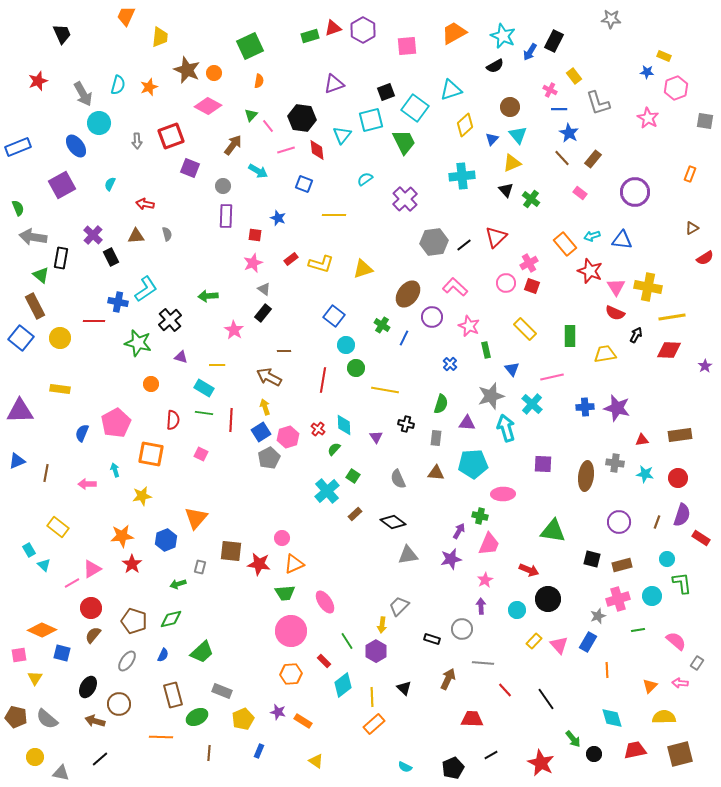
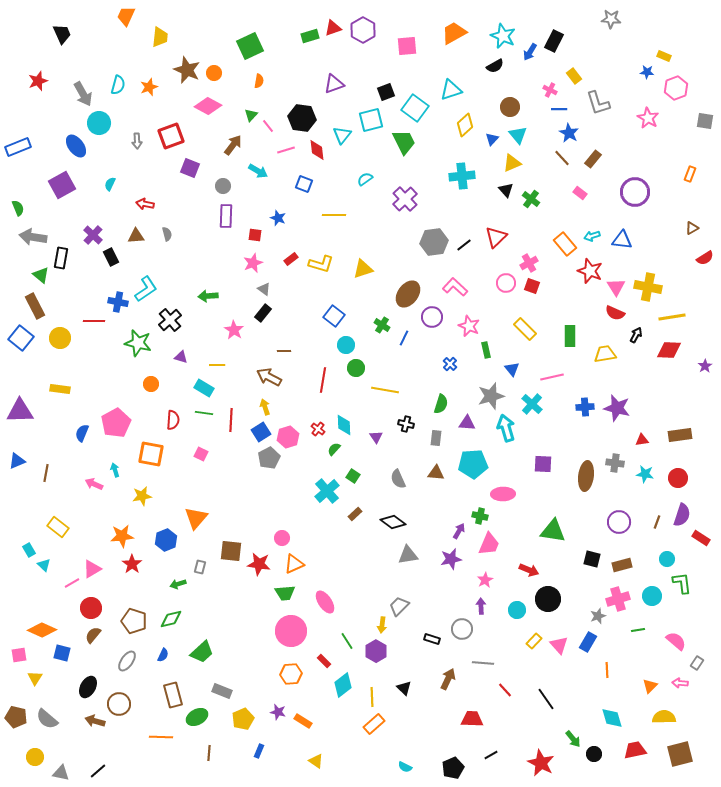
pink arrow at (87, 484): moved 7 px right; rotated 24 degrees clockwise
black line at (100, 759): moved 2 px left, 12 px down
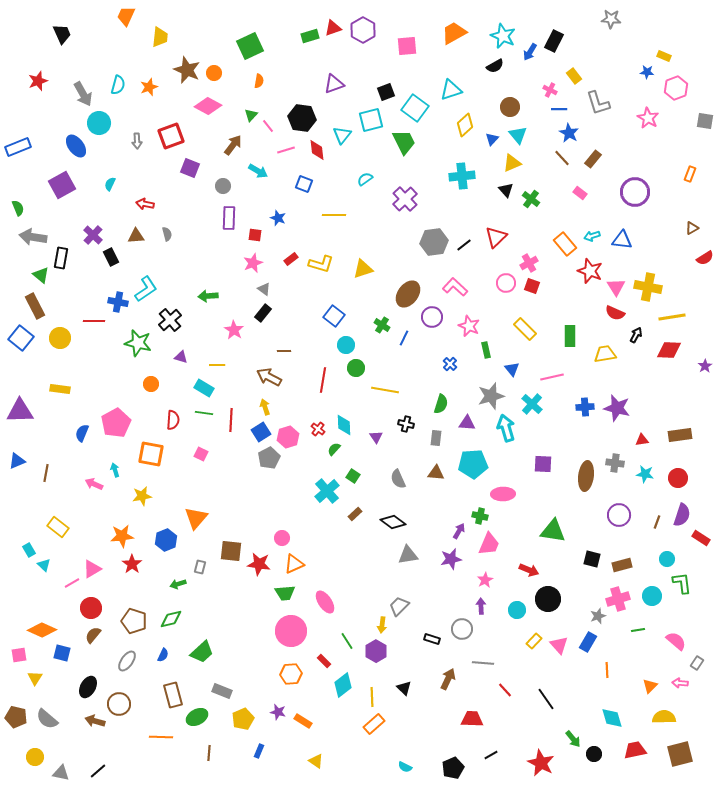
purple rectangle at (226, 216): moved 3 px right, 2 px down
purple circle at (619, 522): moved 7 px up
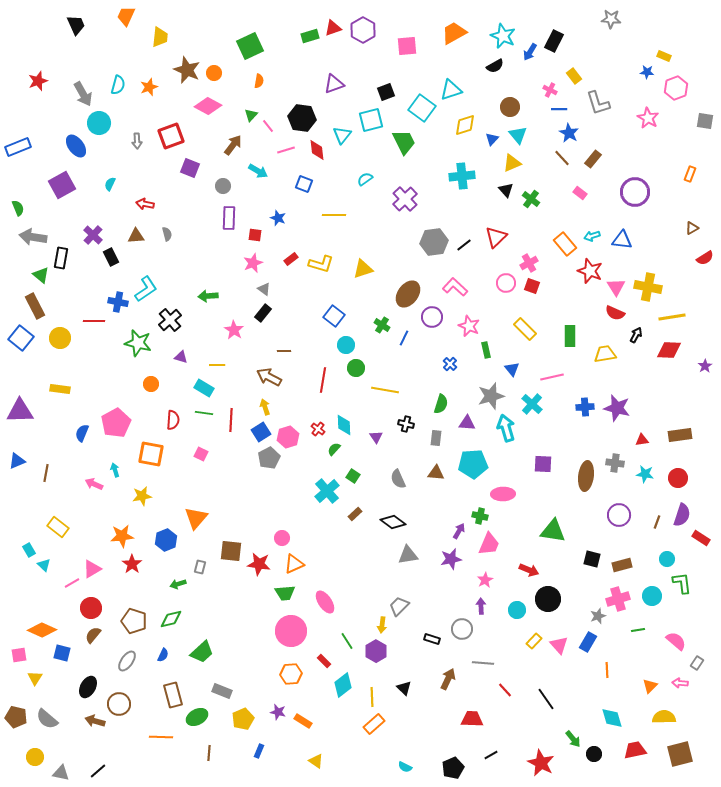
black trapezoid at (62, 34): moved 14 px right, 9 px up
cyan square at (415, 108): moved 7 px right
yellow diamond at (465, 125): rotated 25 degrees clockwise
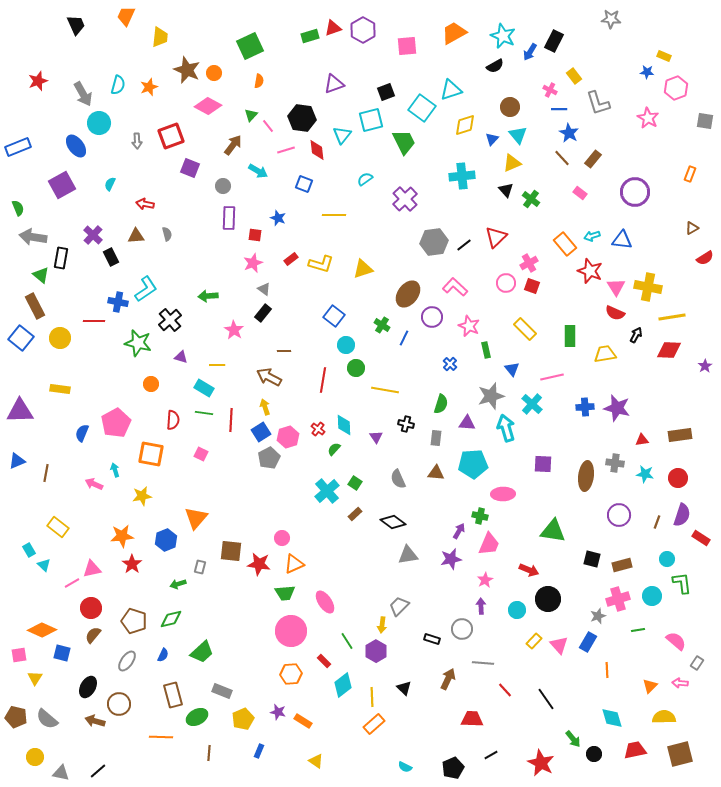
green square at (353, 476): moved 2 px right, 7 px down
pink triangle at (92, 569): rotated 18 degrees clockwise
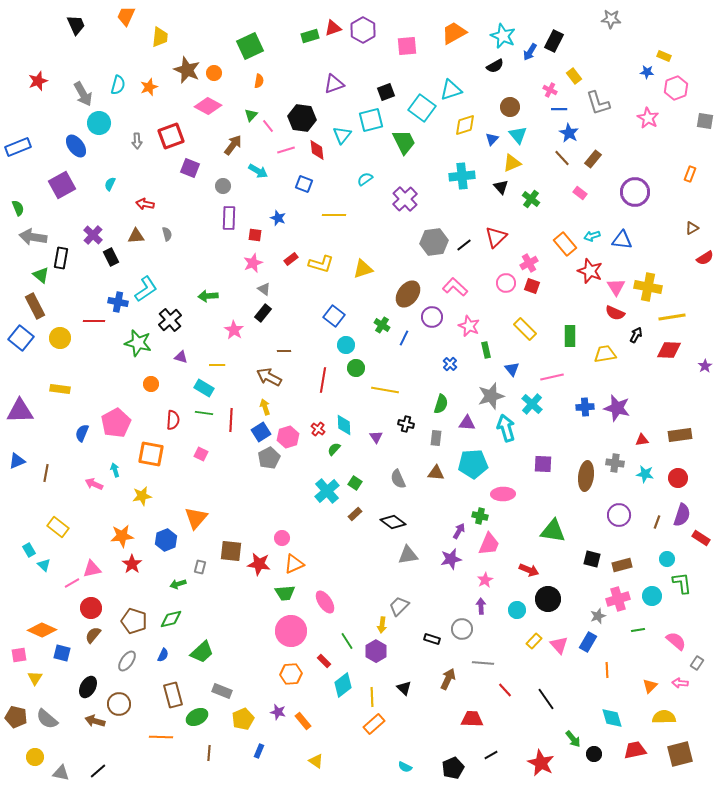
black triangle at (506, 190): moved 5 px left, 3 px up
orange rectangle at (303, 721): rotated 18 degrees clockwise
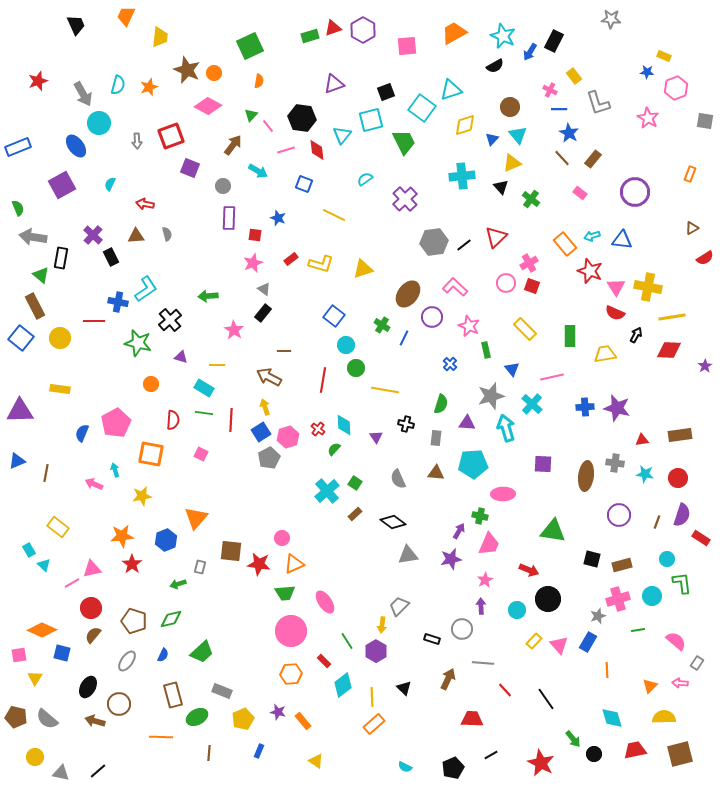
yellow line at (334, 215): rotated 25 degrees clockwise
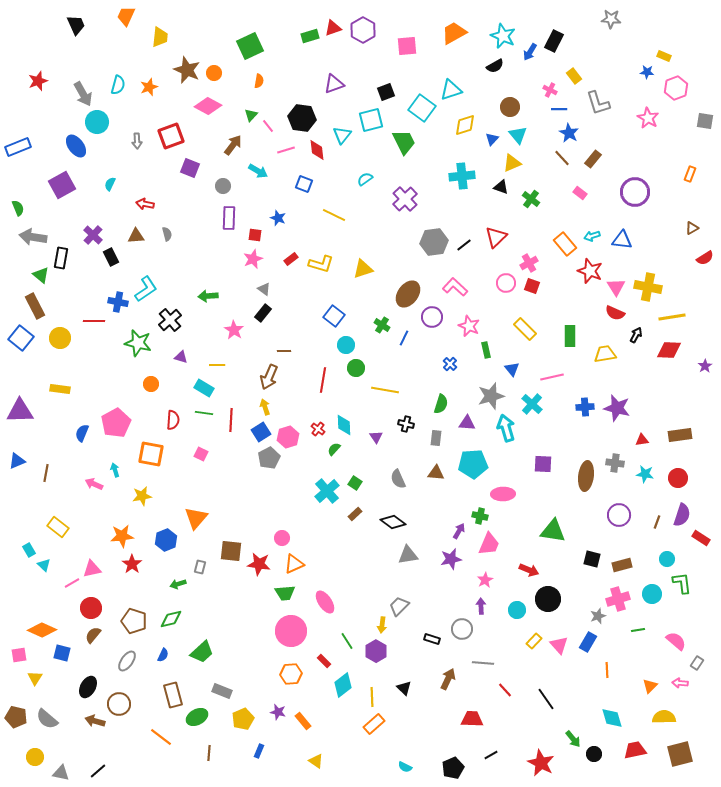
cyan circle at (99, 123): moved 2 px left, 1 px up
black triangle at (501, 187): rotated 28 degrees counterclockwise
pink star at (253, 263): moved 4 px up
brown arrow at (269, 377): rotated 95 degrees counterclockwise
cyan circle at (652, 596): moved 2 px up
orange line at (161, 737): rotated 35 degrees clockwise
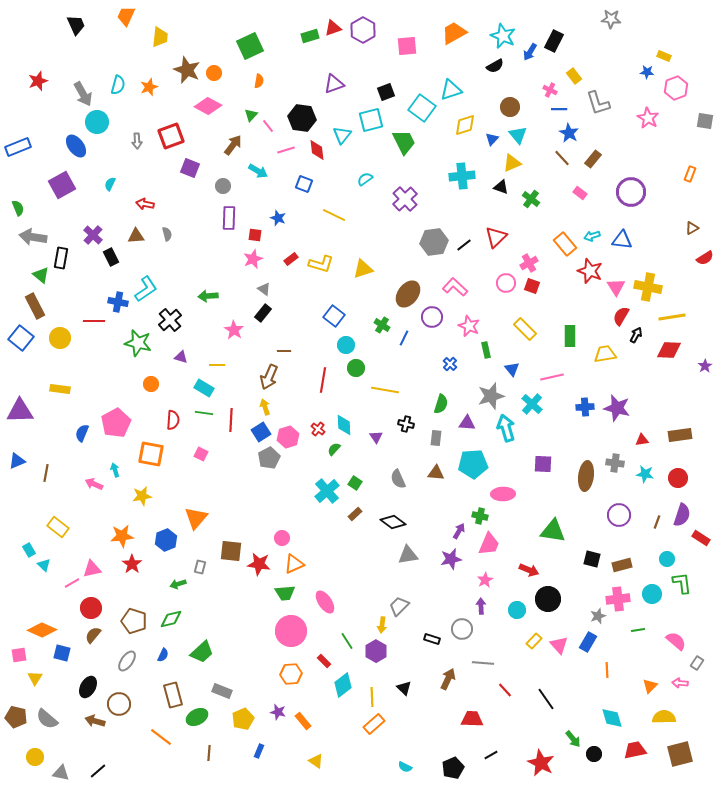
purple circle at (635, 192): moved 4 px left
red semicircle at (615, 313): moved 6 px right, 3 px down; rotated 96 degrees clockwise
pink cross at (618, 599): rotated 10 degrees clockwise
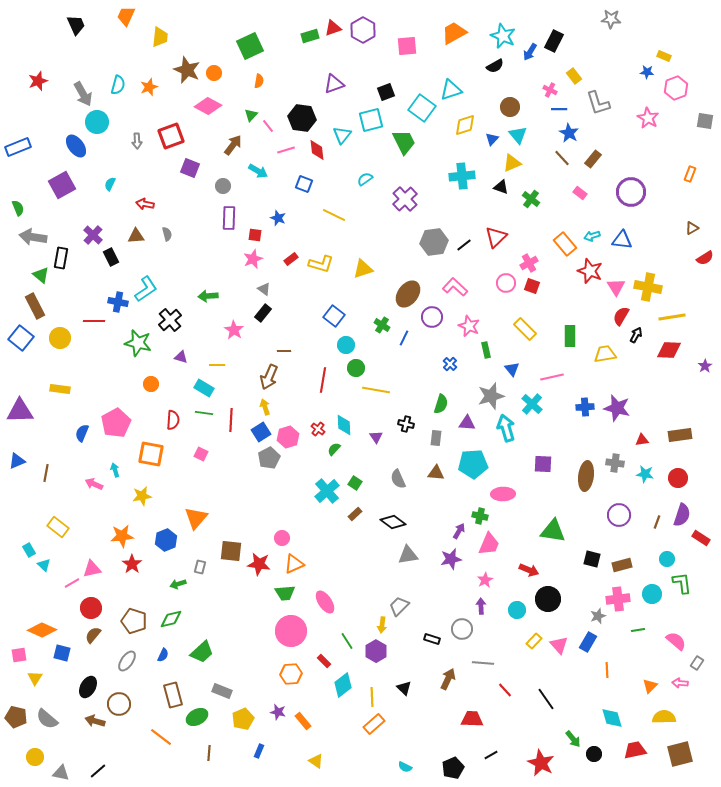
yellow line at (385, 390): moved 9 px left
